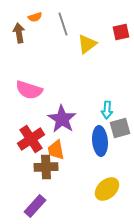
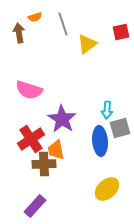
brown cross: moved 2 px left, 3 px up
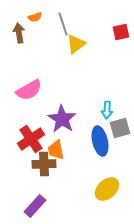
yellow triangle: moved 11 px left
pink semicircle: rotated 48 degrees counterclockwise
blue ellipse: rotated 8 degrees counterclockwise
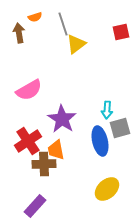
red cross: moved 3 px left, 2 px down
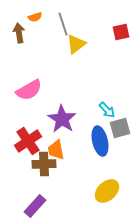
cyan arrow: rotated 48 degrees counterclockwise
yellow ellipse: moved 2 px down
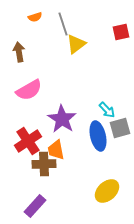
brown arrow: moved 19 px down
blue ellipse: moved 2 px left, 5 px up
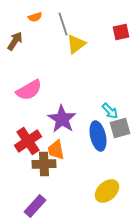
brown arrow: moved 4 px left, 11 px up; rotated 42 degrees clockwise
cyan arrow: moved 3 px right, 1 px down
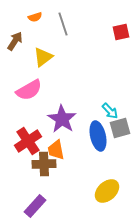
yellow triangle: moved 33 px left, 13 px down
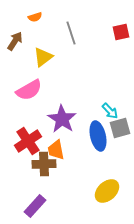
gray line: moved 8 px right, 9 px down
